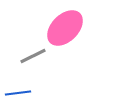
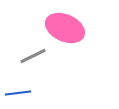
pink ellipse: rotated 69 degrees clockwise
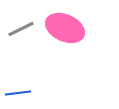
gray line: moved 12 px left, 27 px up
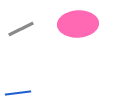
pink ellipse: moved 13 px right, 4 px up; rotated 27 degrees counterclockwise
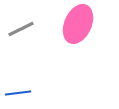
pink ellipse: rotated 63 degrees counterclockwise
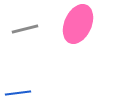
gray line: moved 4 px right; rotated 12 degrees clockwise
